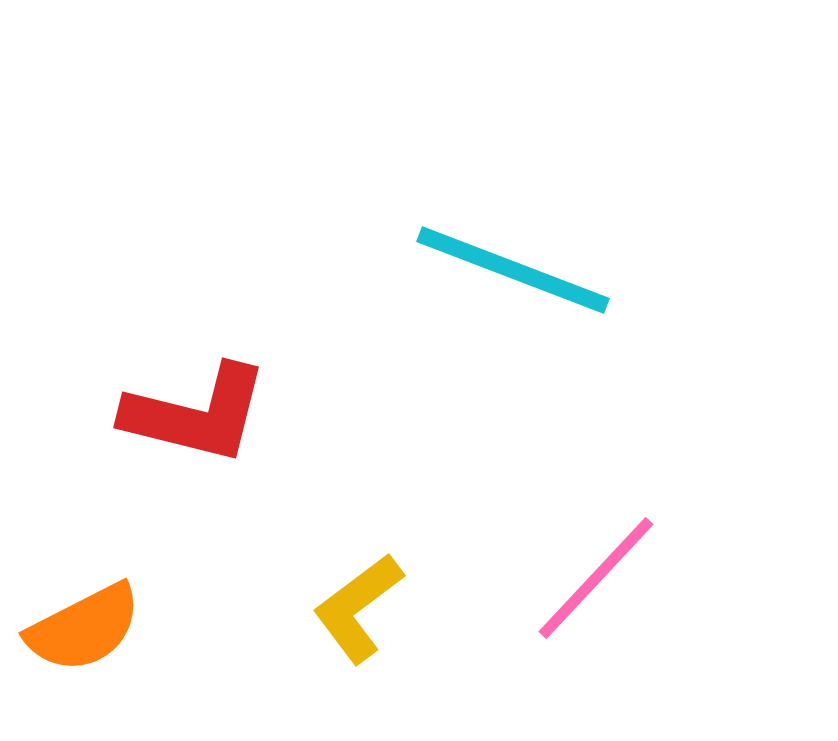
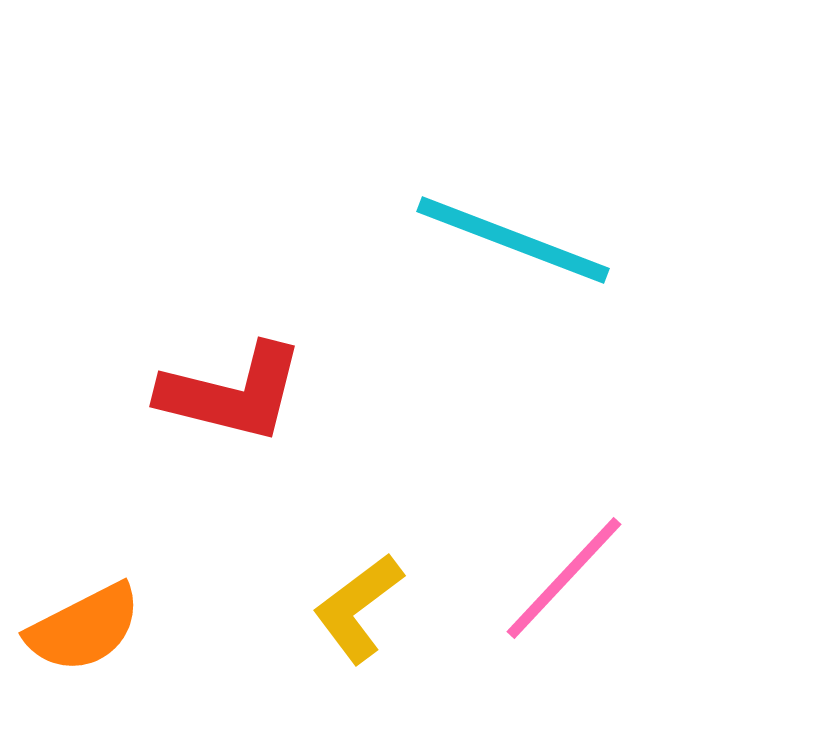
cyan line: moved 30 px up
red L-shape: moved 36 px right, 21 px up
pink line: moved 32 px left
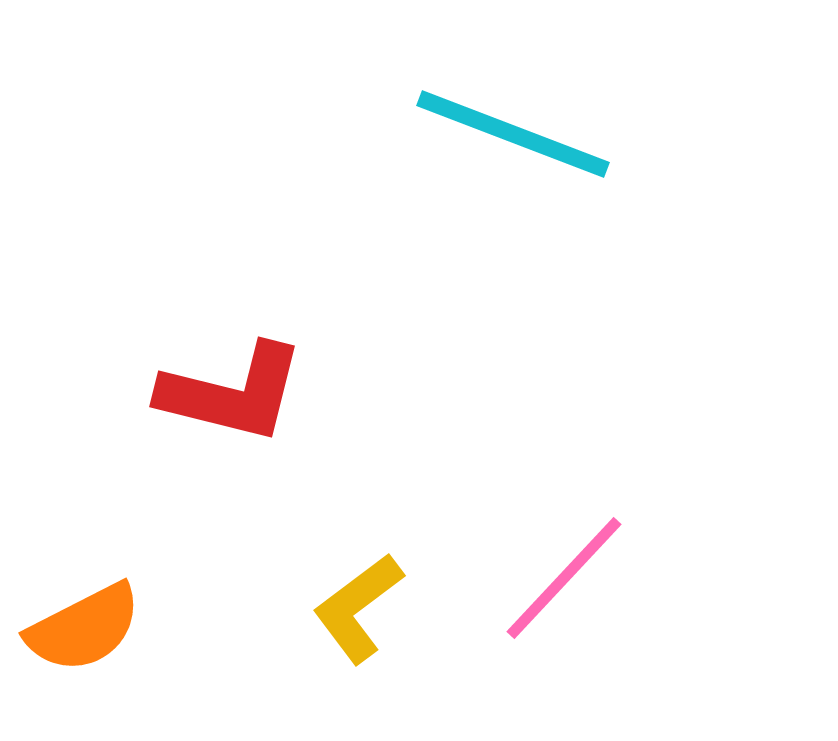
cyan line: moved 106 px up
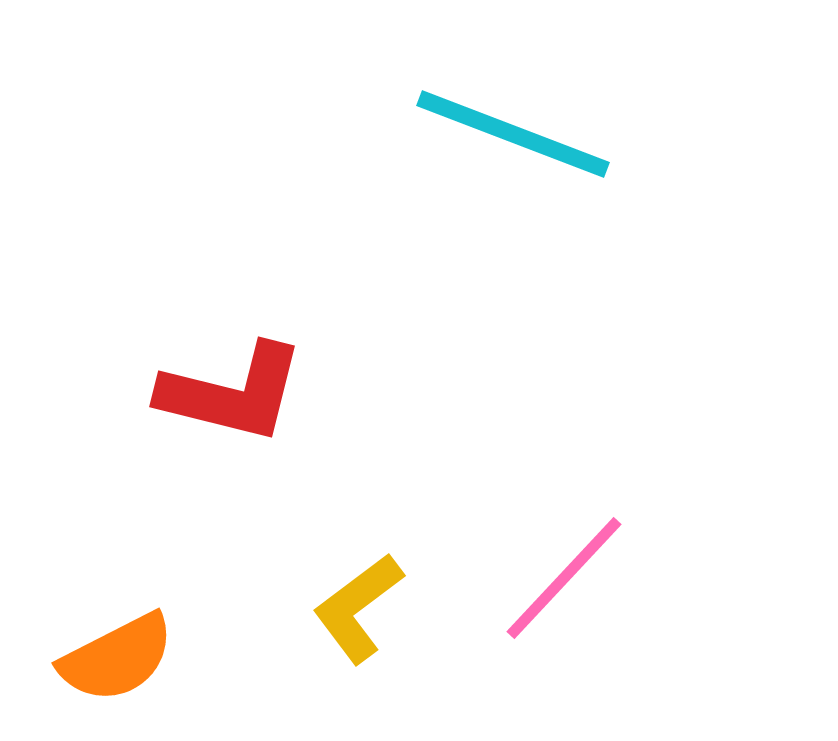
orange semicircle: moved 33 px right, 30 px down
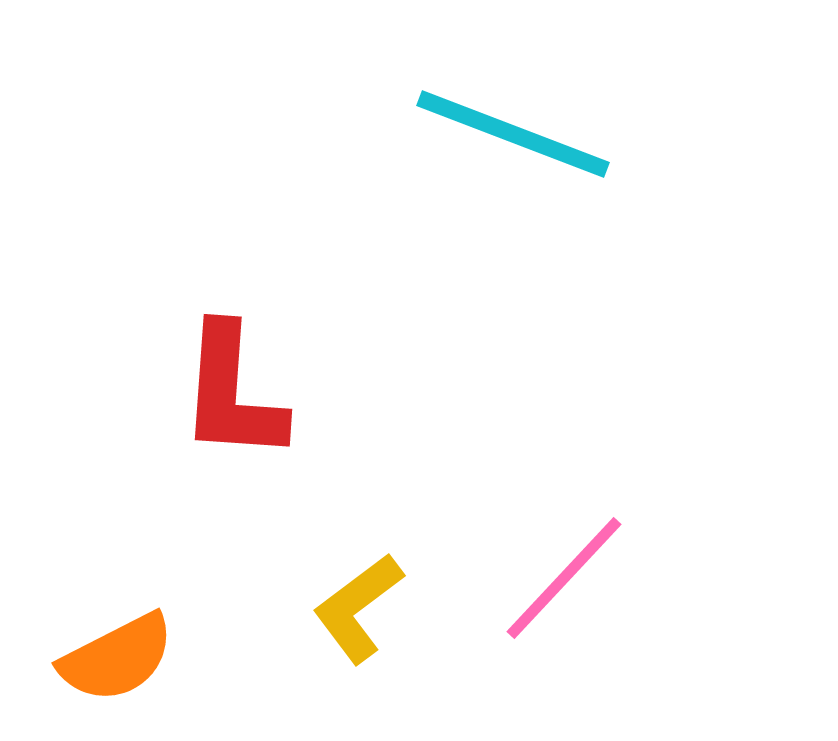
red L-shape: rotated 80 degrees clockwise
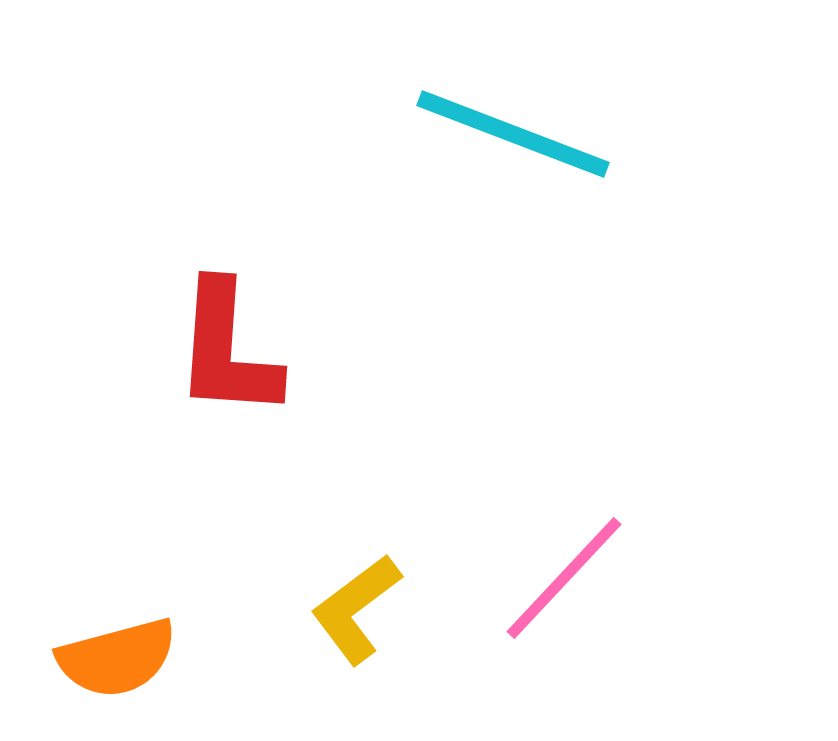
red L-shape: moved 5 px left, 43 px up
yellow L-shape: moved 2 px left, 1 px down
orange semicircle: rotated 12 degrees clockwise
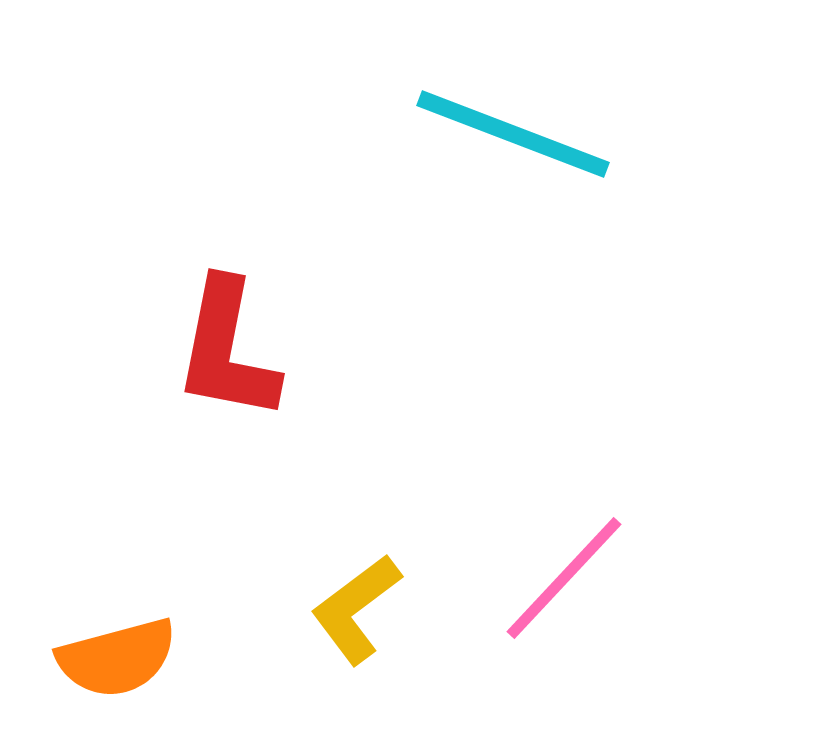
red L-shape: rotated 7 degrees clockwise
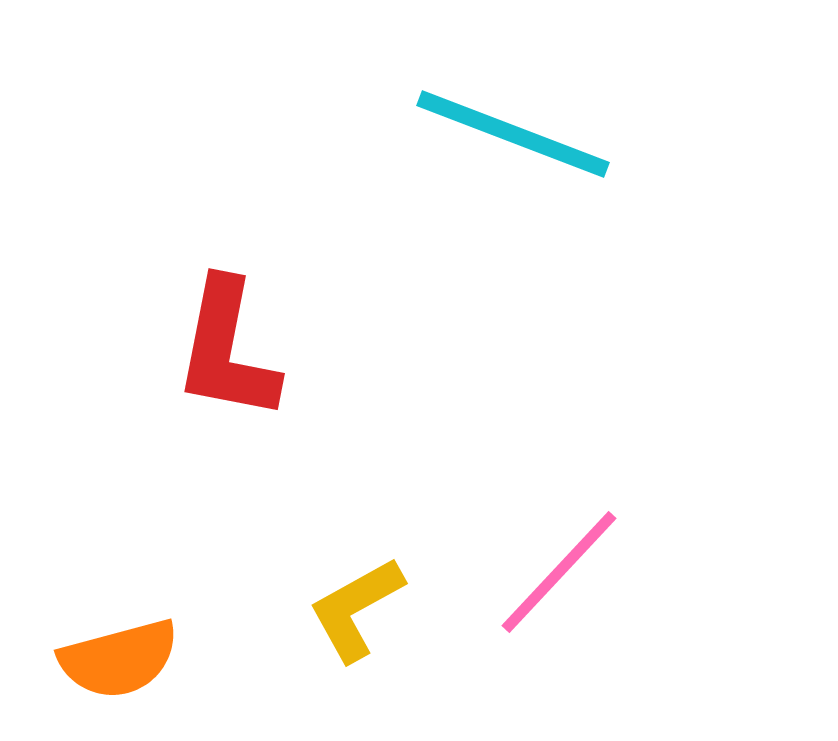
pink line: moved 5 px left, 6 px up
yellow L-shape: rotated 8 degrees clockwise
orange semicircle: moved 2 px right, 1 px down
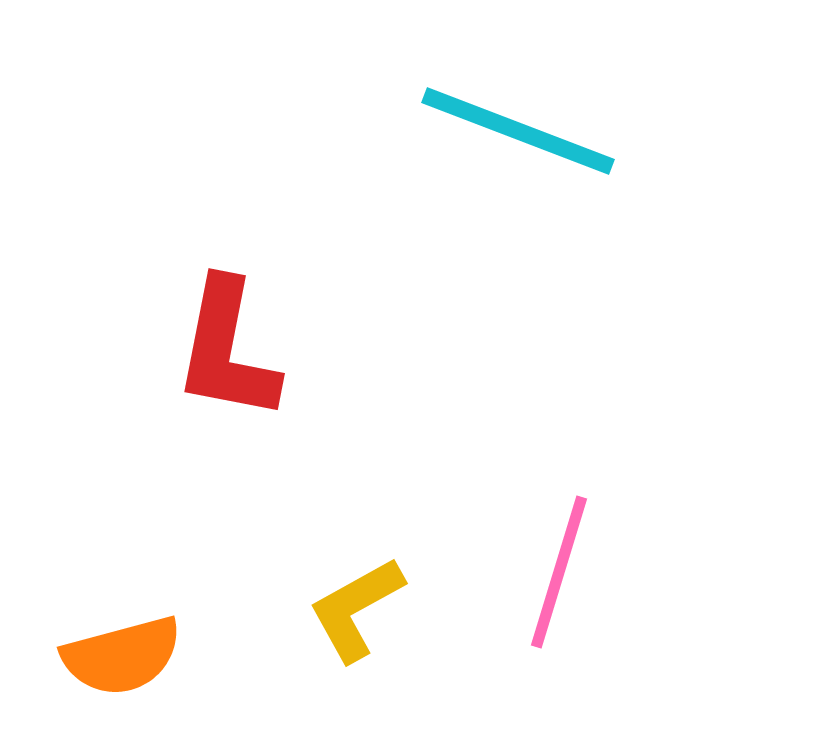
cyan line: moved 5 px right, 3 px up
pink line: rotated 26 degrees counterclockwise
orange semicircle: moved 3 px right, 3 px up
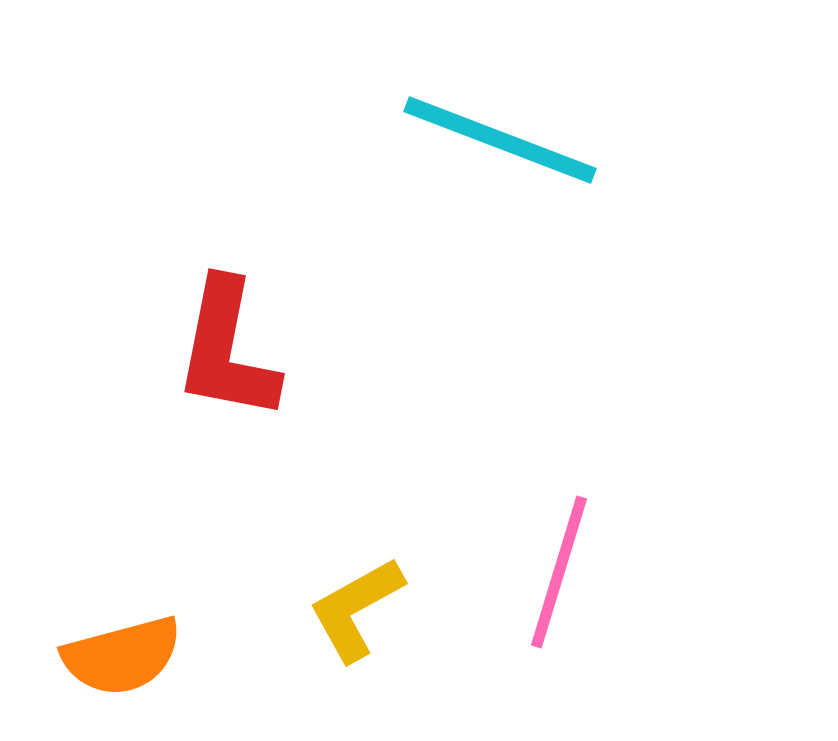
cyan line: moved 18 px left, 9 px down
